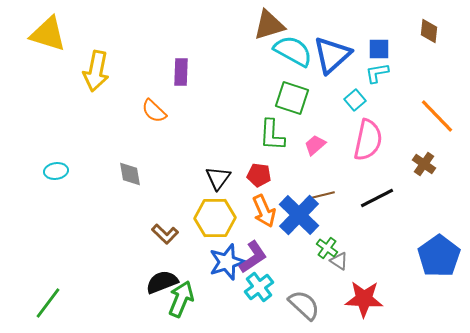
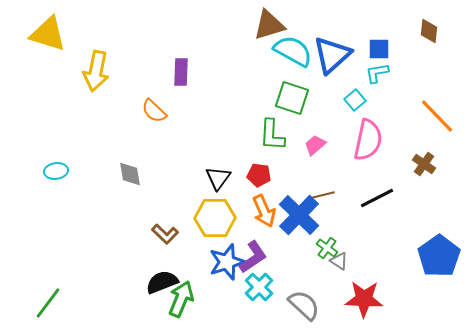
cyan cross: rotated 8 degrees counterclockwise
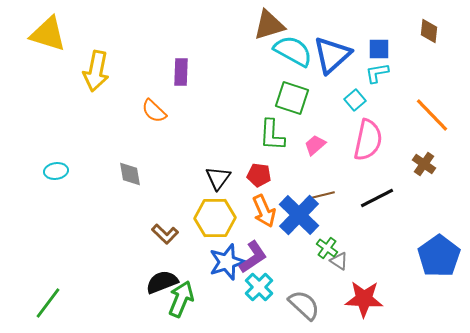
orange line: moved 5 px left, 1 px up
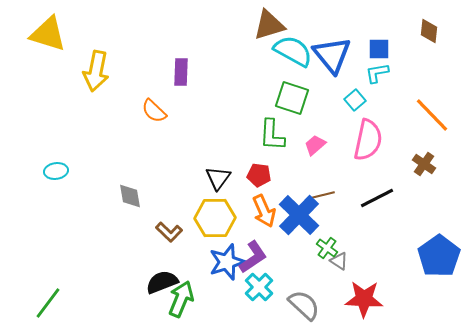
blue triangle: rotated 27 degrees counterclockwise
gray diamond: moved 22 px down
brown L-shape: moved 4 px right, 2 px up
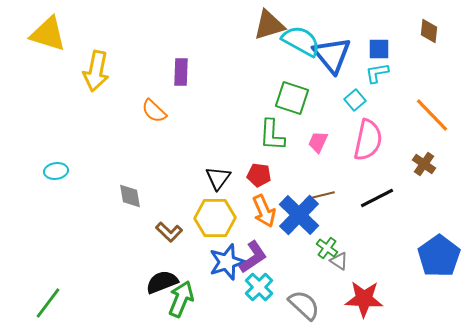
cyan semicircle: moved 8 px right, 10 px up
pink trapezoid: moved 3 px right, 3 px up; rotated 25 degrees counterclockwise
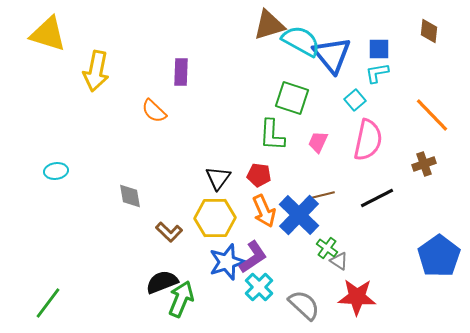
brown cross: rotated 35 degrees clockwise
red star: moved 7 px left, 2 px up
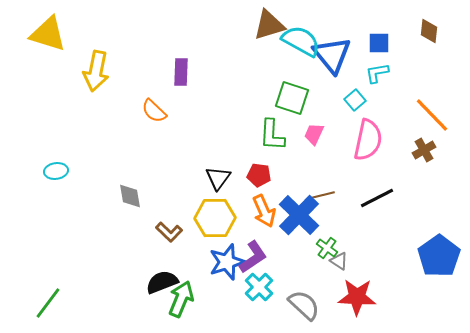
blue square: moved 6 px up
pink trapezoid: moved 4 px left, 8 px up
brown cross: moved 14 px up; rotated 10 degrees counterclockwise
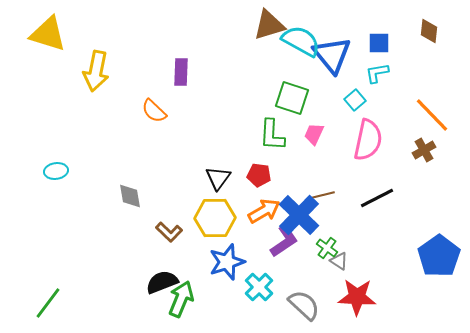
orange arrow: rotated 96 degrees counterclockwise
purple L-shape: moved 31 px right, 16 px up
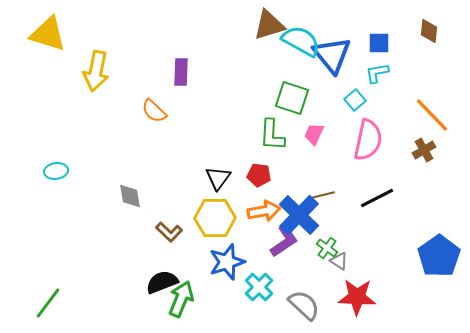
orange arrow: rotated 20 degrees clockwise
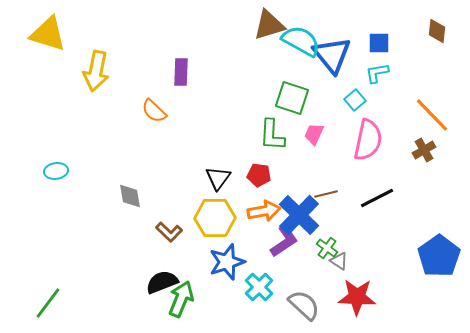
brown diamond: moved 8 px right
brown line: moved 3 px right, 1 px up
